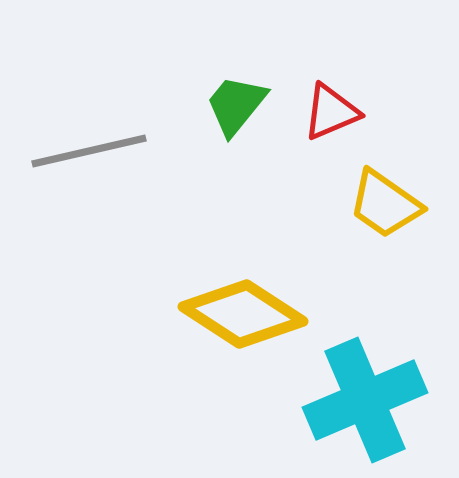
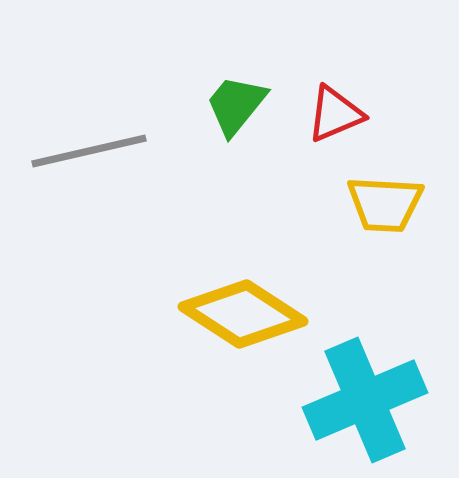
red triangle: moved 4 px right, 2 px down
yellow trapezoid: rotated 32 degrees counterclockwise
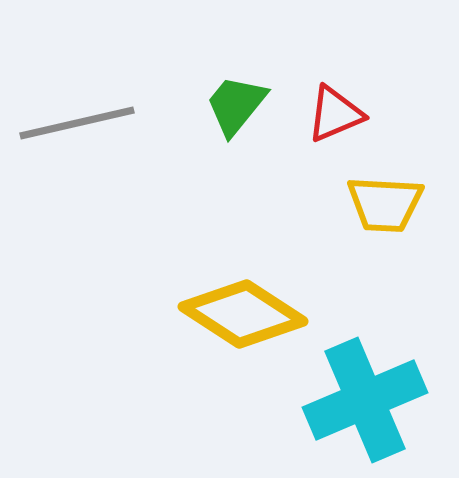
gray line: moved 12 px left, 28 px up
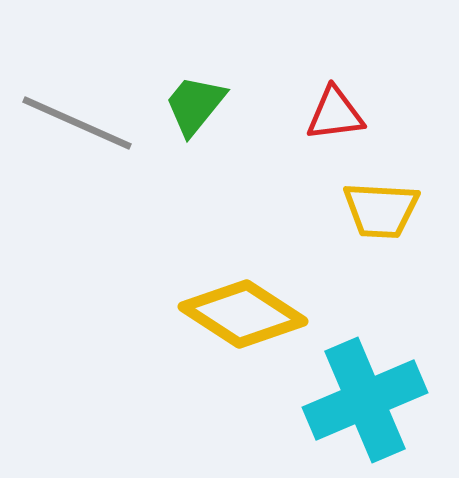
green trapezoid: moved 41 px left
red triangle: rotated 16 degrees clockwise
gray line: rotated 37 degrees clockwise
yellow trapezoid: moved 4 px left, 6 px down
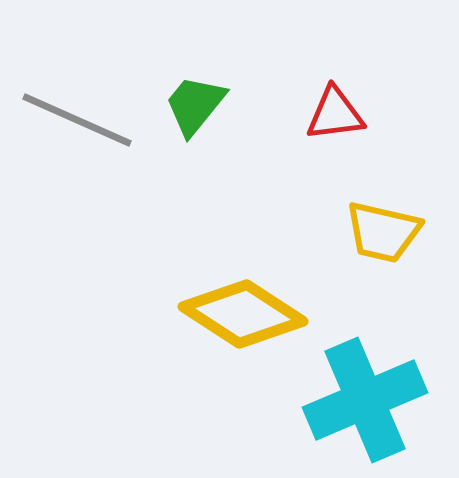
gray line: moved 3 px up
yellow trapezoid: moved 2 px right, 22 px down; rotated 10 degrees clockwise
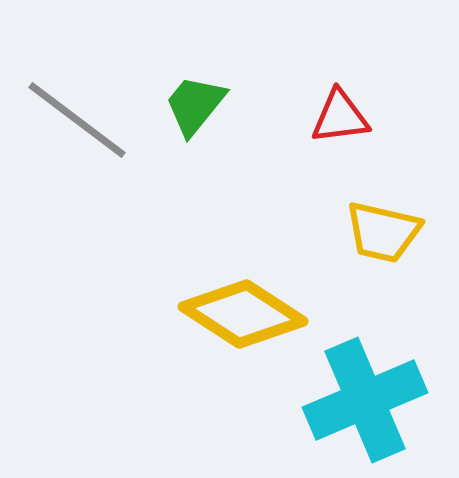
red triangle: moved 5 px right, 3 px down
gray line: rotated 13 degrees clockwise
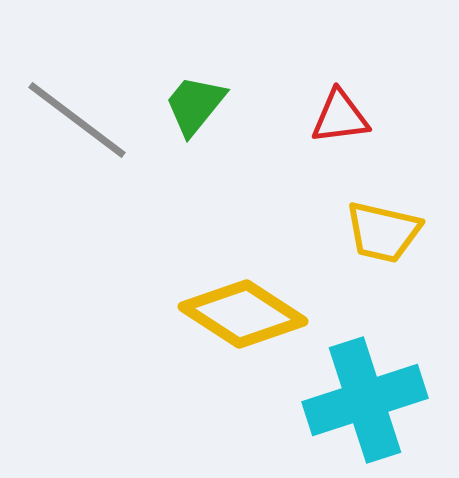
cyan cross: rotated 5 degrees clockwise
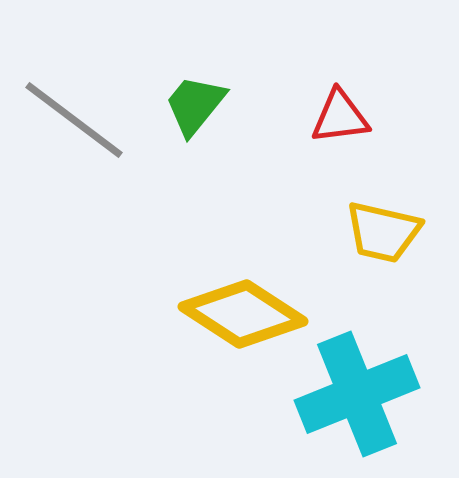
gray line: moved 3 px left
cyan cross: moved 8 px left, 6 px up; rotated 4 degrees counterclockwise
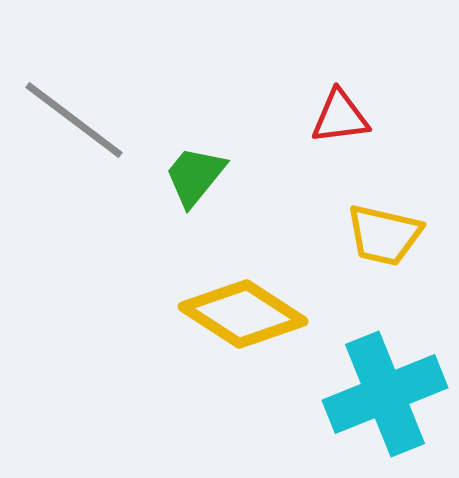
green trapezoid: moved 71 px down
yellow trapezoid: moved 1 px right, 3 px down
cyan cross: moved 28 px right
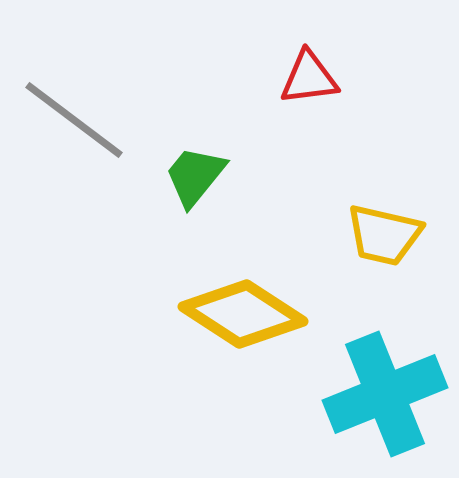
red triangle: moved 31 px left, 39 px up
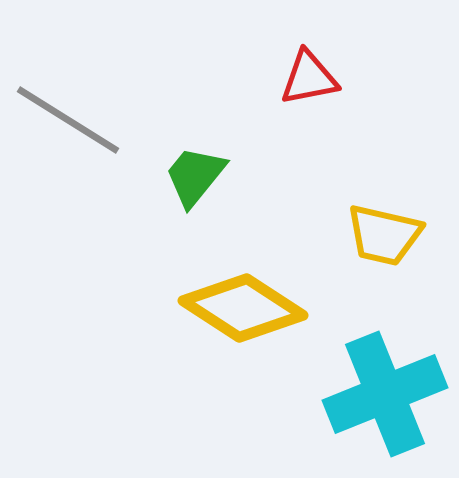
red triangle: rotated 4 degrees counterclockwise
gray line: moved 6 px left; rotated 5 degrees counterclockwise
yellow diamond: moved 6 px up
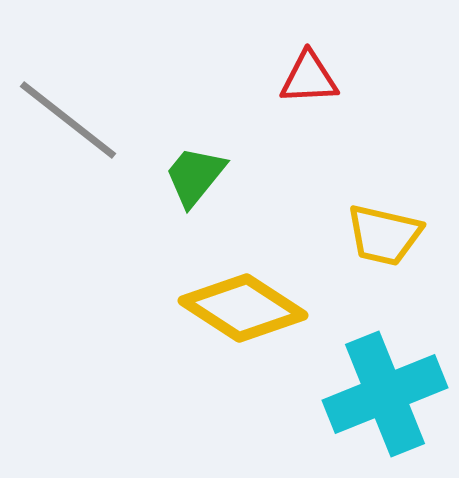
red triangle: rotated 8 degrees clockwise
gray line: rotated 6 degrees clockwise
